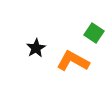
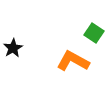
black star: moved 23 px left
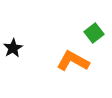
green square: rotated 18 degrees clockwise
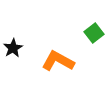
orange L-shape: moved 15 px left
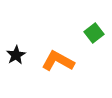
black star: moved 3 px right, 7 px down
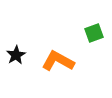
green square: rotated 18 degrees clockwise
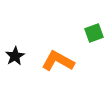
black star: moved 1 px left, 1 px down
